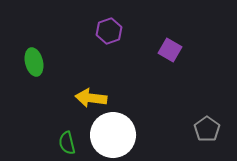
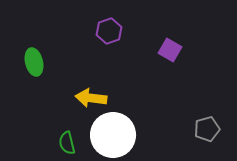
gray pentagon: rotated 20 degrees clockwise
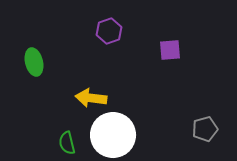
purple square: rotated 35 degrees counterclockwise
gray pentagon: moved 2 px left
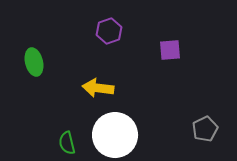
yellow arrow: moved 7 px right, 10 px up
gray pentagon: rotated 10 degrees counterclockwise
white circle: moved 2 px right
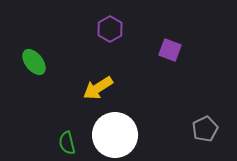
purple hexagon: moved 1 px right, 2 px up; rotated 10 degrees counterclockwise
purple square: rotated 25 degrees clockwise
green ellipse: rotated 24 degrees counterclockwise
yellow arrow: rotated 40 degrees counterclockwise
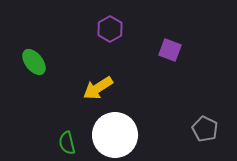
gray pentagon: rotated 20 degrees counterclockwise
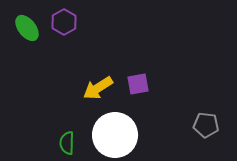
purple hexagon: moved 46 px left, 7 px up
purple square: moved 32 px left, 34 px down; rotated 30 degrees counterclockwise
green ellipse: moved 7 px left, 34 px up
gray pentagon: moved 1 px right, 4 px up; rotated 20 degrees counterclockwise
green semicircle: rotated 15 degrees clockwise
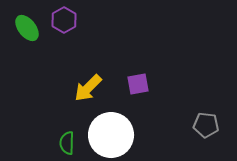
purple hexagon: moved 2 px up
yellow arrow: moved 10 px left; rotated 12 degrees counterclockwise
white circle: moved 4 px left
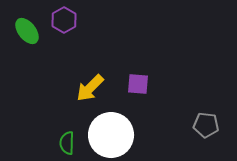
green ellipse: moved 3 px down
purple square: rotated 15 degrees clockwise
yellow arrow: moved 2 px right
